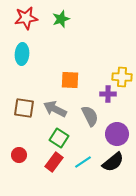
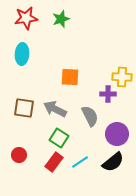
orange square: moved 3 px up
cyan line: moved 3 px left
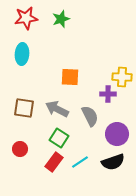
gray arrow: moved 2 px right
red circle: moved 1 px right, 6 px up
black semicircle: rotated 20 degrees clockwise
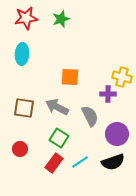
yellow cross: rotated 12 degrees clockwise
gray arrow: moved 2 px up
red rectangle: moved 1 px down
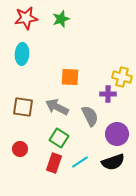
brown square: moved 1 px left, 1 px up
red rectangle: rotated 18 degrees counterclockwise
